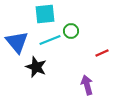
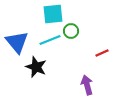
cyan square: moved 8 px right
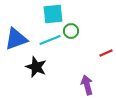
blue triangle: moved 1 px left, 3 px up; rotated 50 degrees clockwise
red line: moved 4 px right
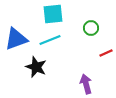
green circle: moved 20 px right, 3 px up
purple arrow: moved 1 px left, 1 px up
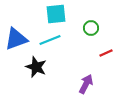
cyan square: moved 3 px right
purple arrow: rotated 42 degrees clockwise
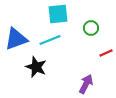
cyan square: moved 2 px right
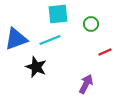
green circle: moved 4 px up
red line: moved 1 px left, 1 px up
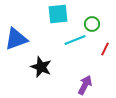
green circle: moved 1 px right
cyan line: moved 25 px right
red line: moved 3 px up; rotated 40 degrees counterclockwise
black star: moved 5 px right
purple arrow: moved 1 px left, 1 px down
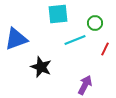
green circle: moved 3 px right, 1 px up
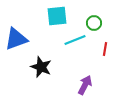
cyan square: moved 1 px left, 2 px down
green circle: moved 1 px left
red line: rotated 16 degrees counterclockwise
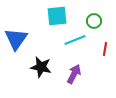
green circle: moved 2 px up
blue triangle: rotated 35 degrees counterclockwise
black star: rotated 10 degrees counterclockwise
purple arrow: moved 11 px left, 11 px up
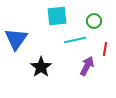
cyan line: rotated 10 degrees clockwise
black star: rotated 25 degrees clockwise
purple arrow: moved 13 px right, 8 px up
